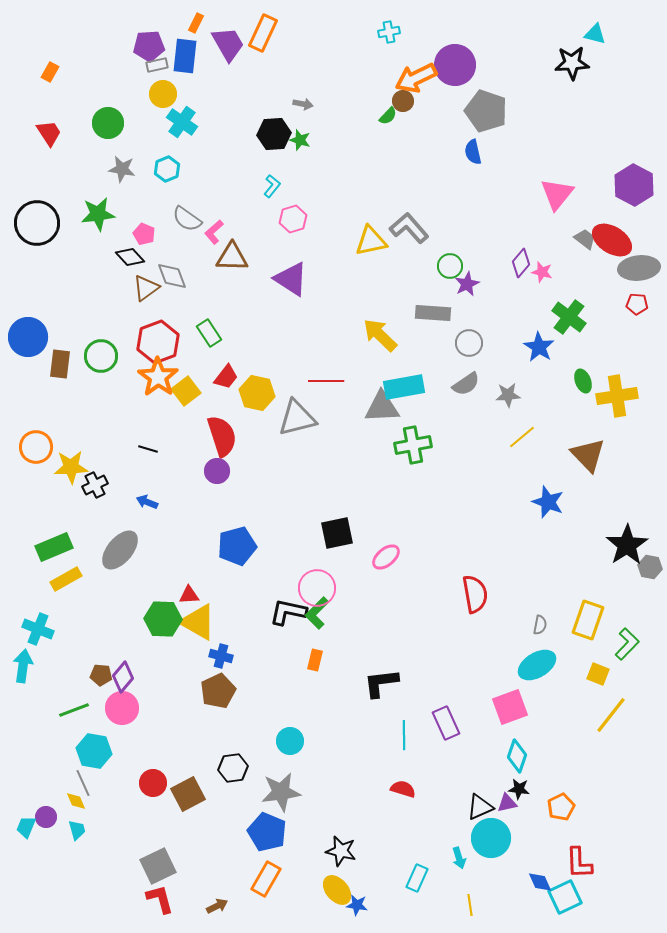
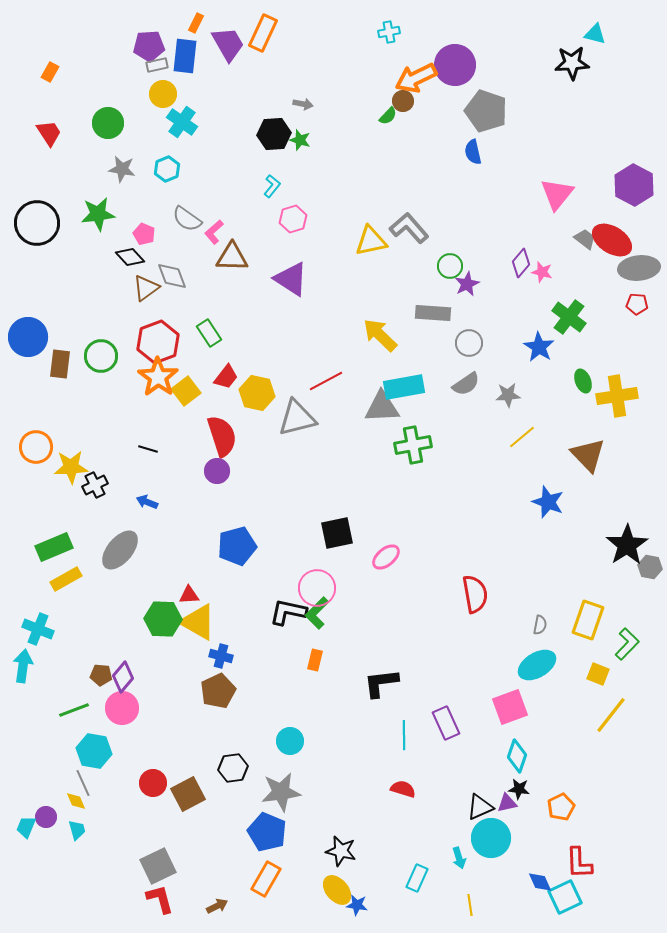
red line at (326, 381): rotated 28 degrees counterclockwise
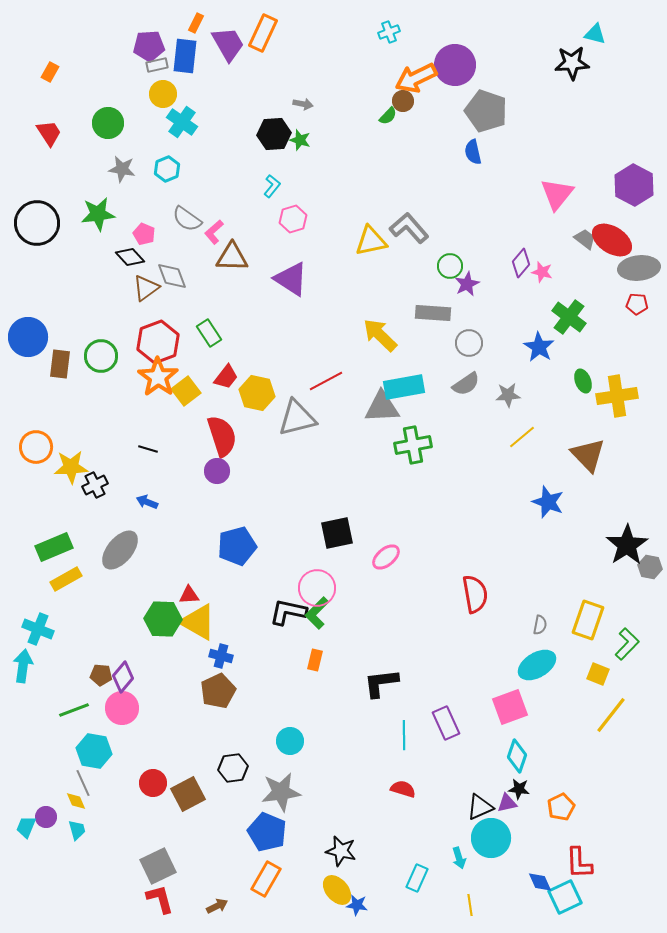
cyan cross at (389, 32): rotated 10 degrees counterclockwise
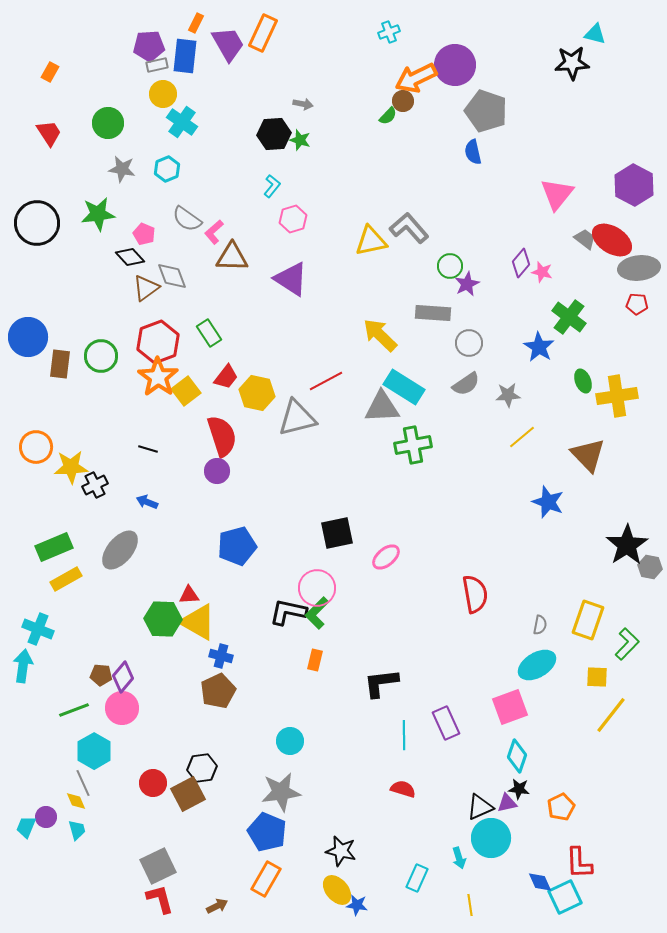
cyan rectangle at (404, 387): rotated 42 degrees clockwise
yellow square at (598, 674): moved 1 px left, 3 px down; rotated 20 degrees counterclockwise
cyan hexagon at (94, 751): rotated 20 degrees clockwise
black hexagon at (233, 768): moved 31 px left
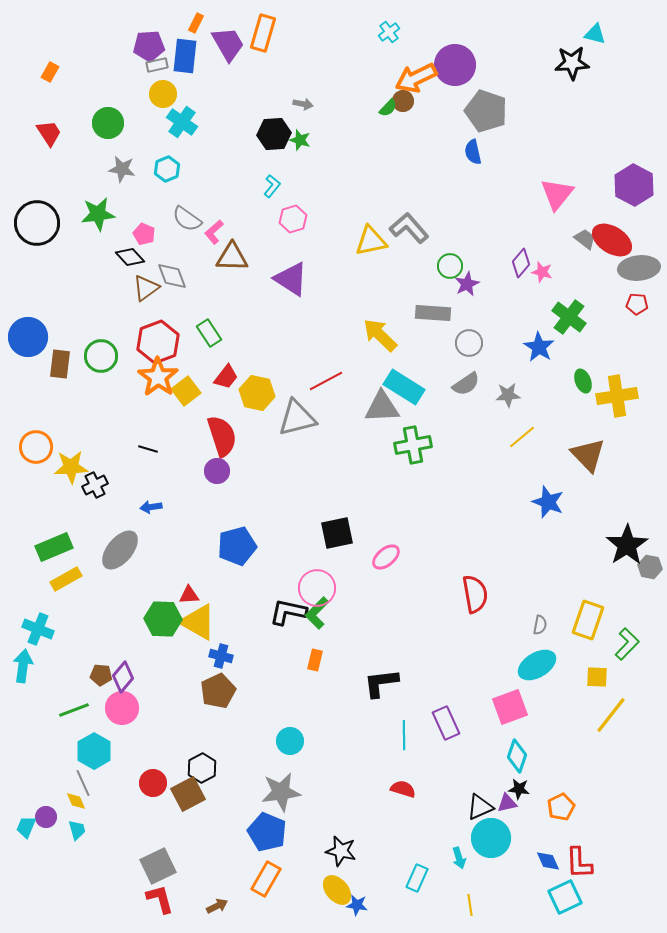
cyan cross at (389, 32): rotated 15 degrees counterclockwise
orange rectangle at (263, 33): rotated 9 degrees counterclockwise
green semicircle at (388, 116): moved 8 px up
blue arrow at (147, 502): moved 4 px right, 5 px down; rotated 30 degrees counterclockwise
black hexagon at (202, 768): rotated 20 degrees counterclockwise
blue diamond at (540, 882): moved 8 px right, 21 px up
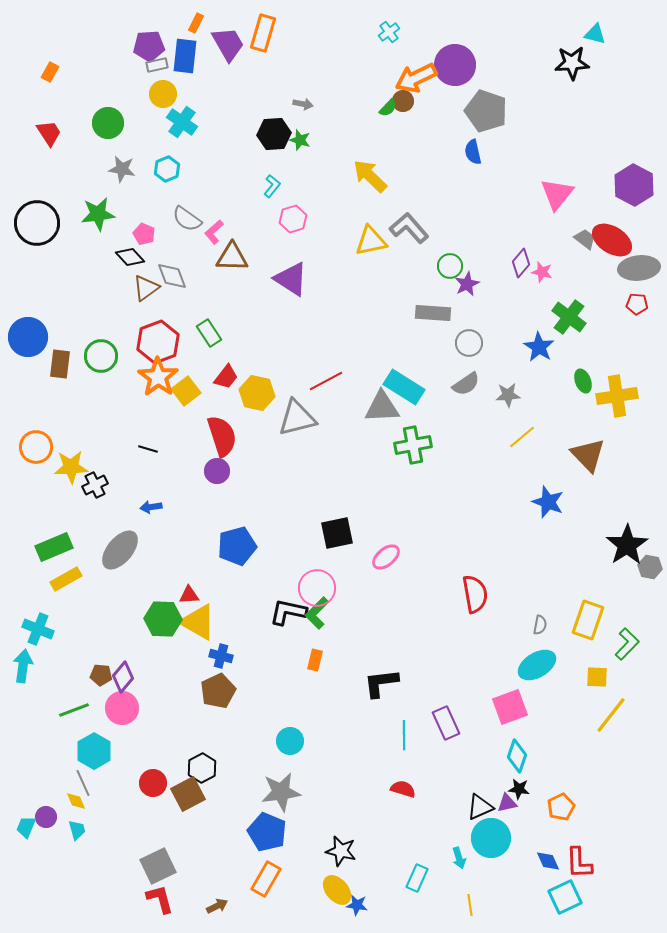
yellow arrow at (380, 335): moved 10 px left, 159 px up
